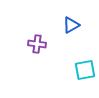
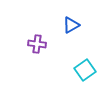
cyan square: rotated 25 degrees counterclockwise
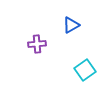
purple cross: rotated 12 degrees counterclockwise
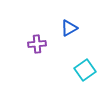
blue triangle: moved 2 px left, 3 px down
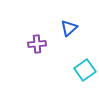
blue triangle: rotated 12 degrees counterclockwise
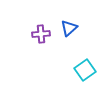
purple cross: moved 4 px right, 10 px up
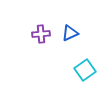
blue triangle: moved 1 px right, 5 px down; rotated 18 degrees clockwise
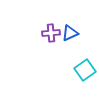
purple cross: moved 10 px right, 1 px up
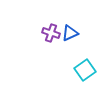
purple cross: rotated 24 degrees clockwise
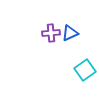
purple cross: rotated 24 degrees counterclockwise
